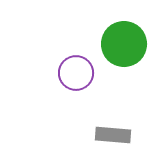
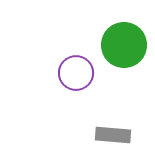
green circle: moved 1 px down
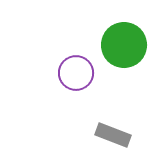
gray rectangle: rotated 16 degrees clockwise
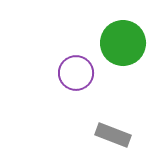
green circle: moved 1 px left, 2 px up
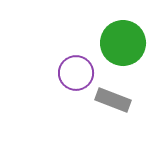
gray rectangle: moved 35 px up
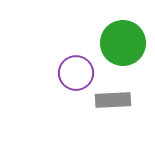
gray rectangle: rotated 24 degrees counterclockwise
